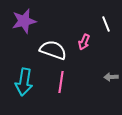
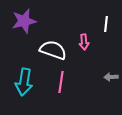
white line: rotated 28 degrees clockwise
pink arrow: rotated 28 degrees counterclockwise
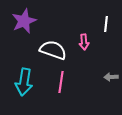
purple star: rotated 10 degrees counterclockwise
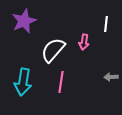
pink arrow: rotated 14 degrees clockwise
white semicircle: rotated 68 degrees counterclockwise
cyan arrow: moved 1 px left
